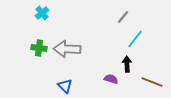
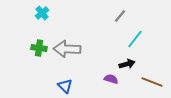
gray line: moved 3 px left, 1 px up
black arrow: rotated 77 degrees clockwise
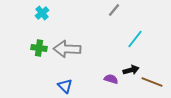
gray line: moved 6 px left, 6 px up
black arrow: moved 4 px right, 6 px down
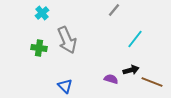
gray arrow: moved 9 px up; rotated 116 degrees counterclockwise
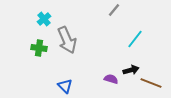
cyan cross: moved 2 px right, 6 px down
brown line: moved 1 px left, 1 px down
